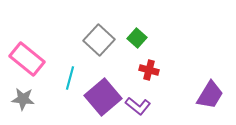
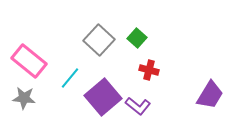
pink rectangle: moved 2 px right, 2 px down
cyan line: rotated 25 degrees clockwise
gray star: moved 1 px right, 1 px up
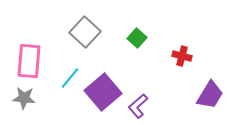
gray square: moved 14 px left, 8 px up
pink rectangle: rotated 56 degrees clockwise
red cross: moved 33 px right, 14 px up
purple square: moved 5 px up
purple L-shape: rotated 100 degrees clockwise
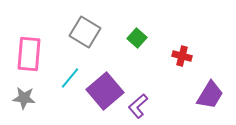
gray square: rotated 12 degrees counterclockwise
pink rectangle: moved 7 px up
purple square: moved 2 px right, 1 px up
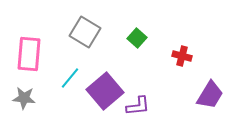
purple L-shape: rotated 145 degrees counterclockwise
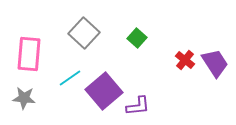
gray square: moved 1 px left, 1 px down; rotated 12 degrees clockwise
red cross: moved 3 px right, 4 px down; rotated 24 degrees clockwise
cyan line: rotated 15 degrees clockwise
purple square: moved 1 px left
purple trapezoid: moved 5 px right, 32 px up; rotated 64 degrees counterclockwise
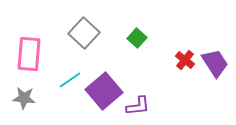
cyan line: moved 2 px down
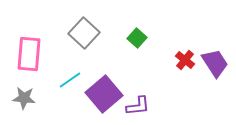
purple square: moved 3 px down
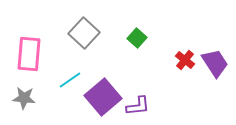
purple square: moved 1 px left, 3 px down
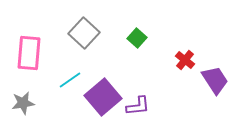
pink rectangle: moved 1 px up
purple trapezoid: moved 17 px down
gray star: moved 1 px left, 5 px down; rotated 15 degrees counterclockwise
